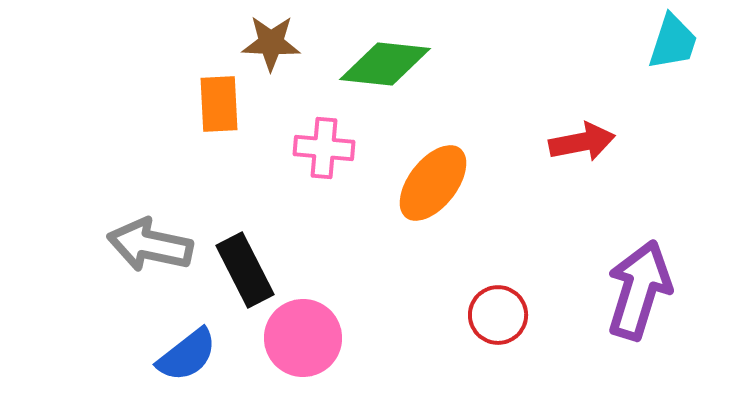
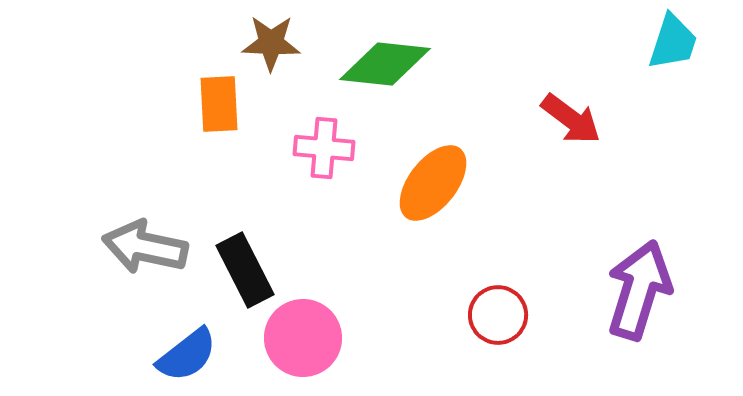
red arrow: moved 11 px left, 23 px up; rotated 48 degrees clockwise
gray arrow: moved 5 px left, 2 px down
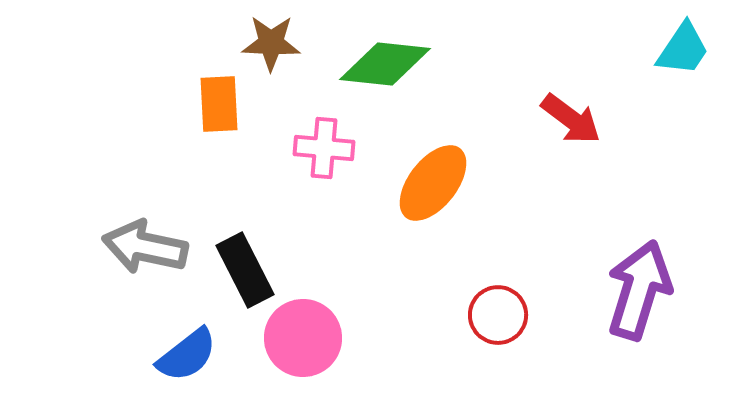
cyan trapezoid: moved 10 px right, 7 px down; rotated 16 degrees clockwise
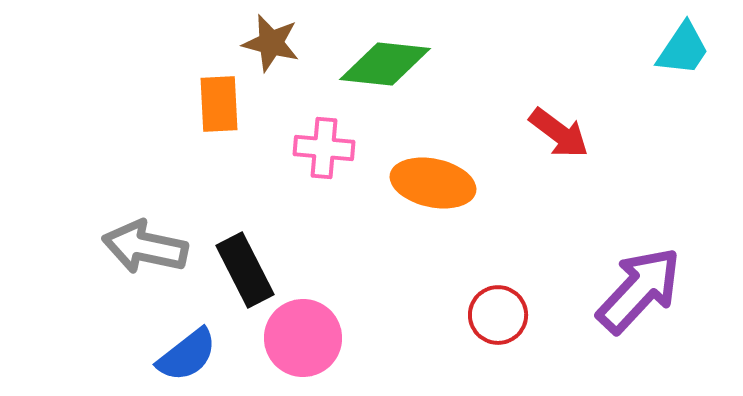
brown star: rotated 12 degrees clockwise
red arrow: moved 12 px left, 14 px down
orange ellipse: rotated 64 degrees clockwise
purple arrow: rotated 26 degrees clockwise
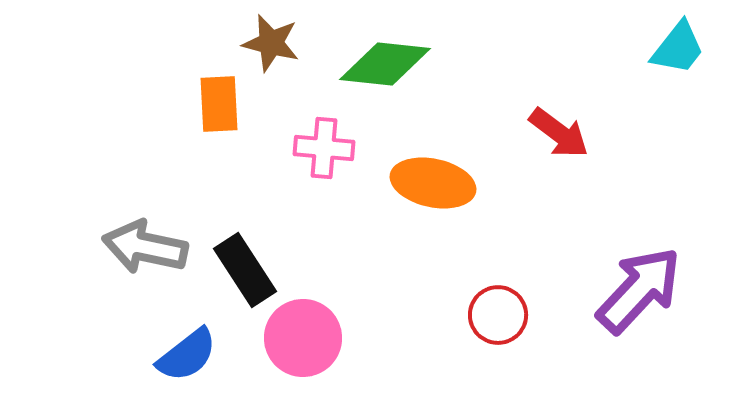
cyan trapezoid: moved 5 px left, 1 px up; rotated 4 degrees clockwise
black rectangle: rotated 6 degrees counterclockwise
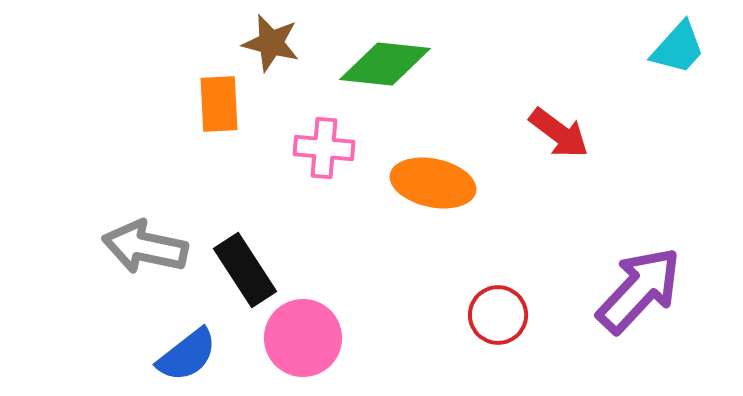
cyan trapezoid: rotated 4 degrees clockwise
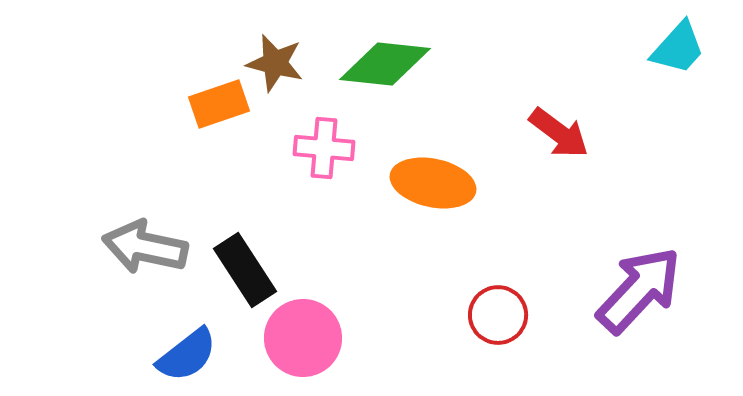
brown star: moved 4 px right, 20 px down
orange rectangle: rotated 74 degrees clockwise
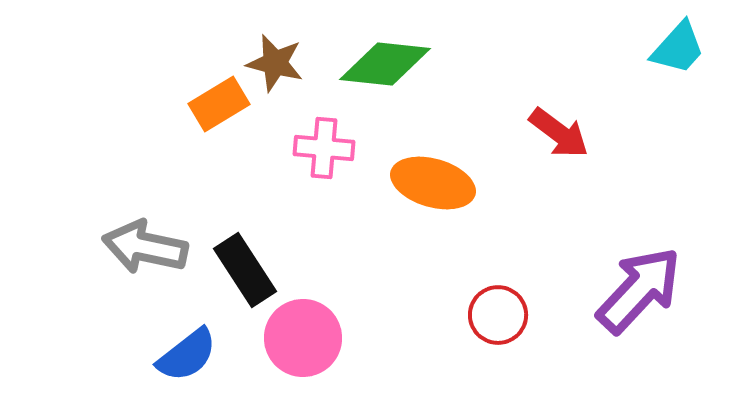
orange rectangle: rotated 12 degrees counterclockwise
orange ellipse: rotated 4 degrees clockwise
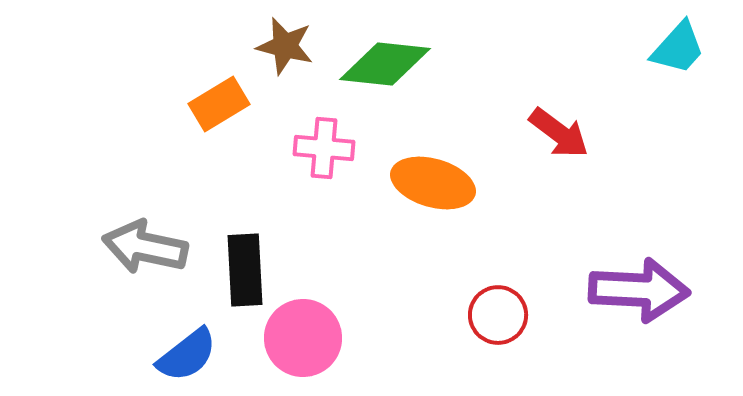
brown star: moved 10 px right, 17 px up
black rectangle: rotated 30 degrees clockwise
purple arrow: rotated 50 degrees clockwise
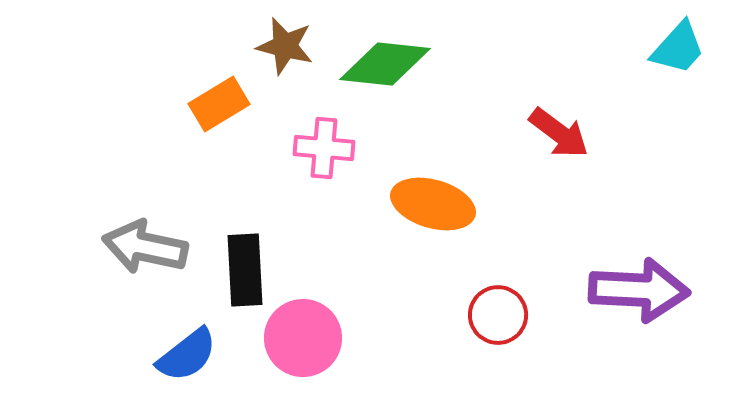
orange ellipse: moved 21 px down
